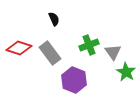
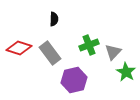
black semicircle: rotated 24 degrees clockwise
gray triangle: rotated 18 degrees clockwise
purple hexagon: rotated 25 degrees clockwise
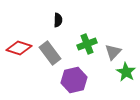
black semicircle: moved 4 px right, 1 px down
green cross: moved 2 px left, 1 px up
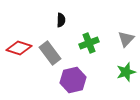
black semicircle: moved 3 px right
green cross: moved 2 px right, 1 px up
gray triangle: moved 13 px right, 13 px up
green star: rotated 24 degrees clockwise
purple hexagon: moved 1 px left
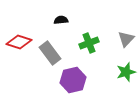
black semicircle: rotated 96 degrees counterclockwise
red diamond: moved 6 px up
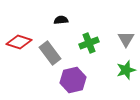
gray triangle: rotated 12 degrees counterclockwise
green star: moved 2 px up
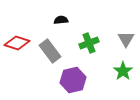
red diamond: moved 2 px left, 1 px down
gray rectangle: moved 2 px up
green star: moved 3 px left, 1 px down; rotated 18 degrees counterclockwise
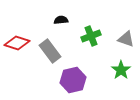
gray triangle: rotated 42 degrees counterclockwise
green cross: moved 2 px right, 7 px up
green star: moved 2 px left, 1 px up
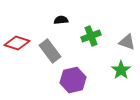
gray triangle: moved 1 px right, 3 px down
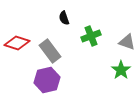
black semicircle: moved 3 px right, 2 px up; rotated 104 degrees counterclockwise
purple hexagon: moved 26 px left
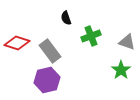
black semicircle: moved 2 px right
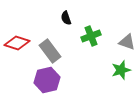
green star: rotated 18 degrees clockwise
